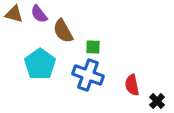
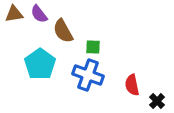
brown triangle: rotated 24 degrees counterclockwise
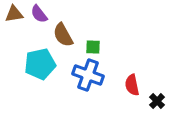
brown semicircle: moved 4 px down
cyan pentagon: rotated 24 degrees clockwise
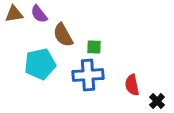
green square: moved 1 px right
blue cross: rotated 24 degrees counterclockwise
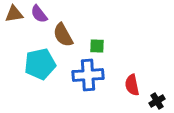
green square: moved 3 px right, 1 px up
black cross: rotated 14 degrees clockwise
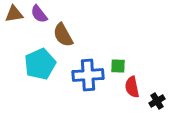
green square: moved 21 px right, 20 px down
cyan pentagon: rotated 12 degrees counterclockwise
red semicircle: moved 2 px down
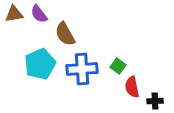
brown semicircle: moved 2 px right, 1 px up
green square: rotated 35 degrees clockwise
blue cross: moved 6 px left, 6 px up
black cross: moved 2 px left; rotated 28 degrees clockwise
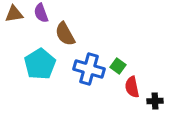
purple semicircle: moved 2 px right, 1 px up; rotated 18 degrees clockwise
cyan pentagon: rotated 8 degrees counterclockwise
blue cross: moved 7 px right; rotated 20 degrees clockwise
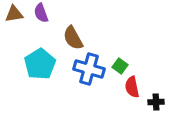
brown semicircle: moved 8 px right, 4 px down
green square: moved 2 px right
black cross: moved 1 px right, 1 px down
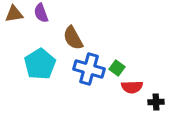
green square: moved 3 px left, 2 px down
red semicircle: rotated 80 degrees counterclockwise
